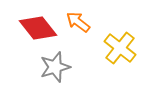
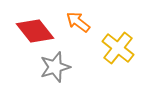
red diamond: moved 3 px left, 3 px down
yellow cross: moved 2 px left
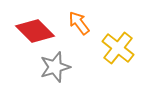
orange arrow: moved 1 px right, 1 px down; rotated 15 degrees clockwise
red diamond: rotated 6 degrees counterclockwise
